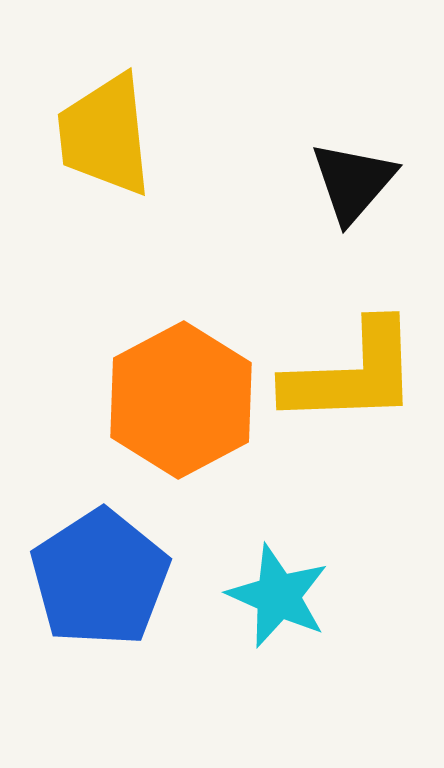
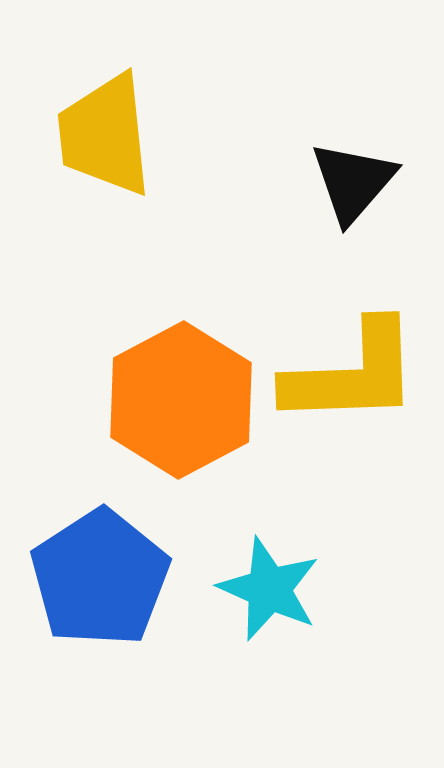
cyan star: moved 9 px left, 7 px up
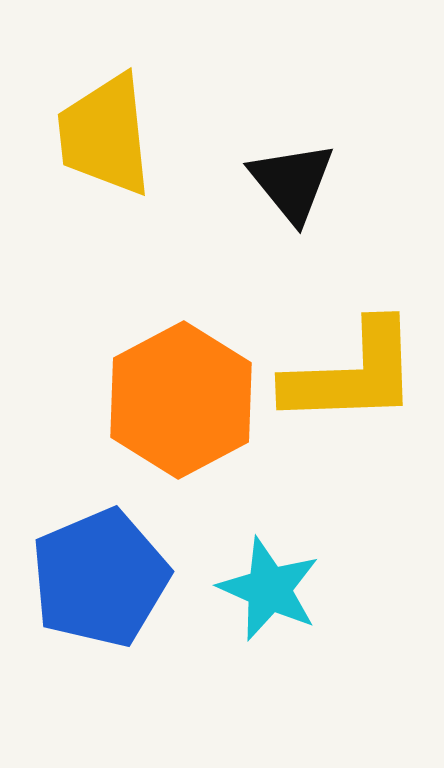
black triangle: moved 61 px left; rotated 20 degrees counterclockwise
blue pentagon: rotated 10 degrees clockwise
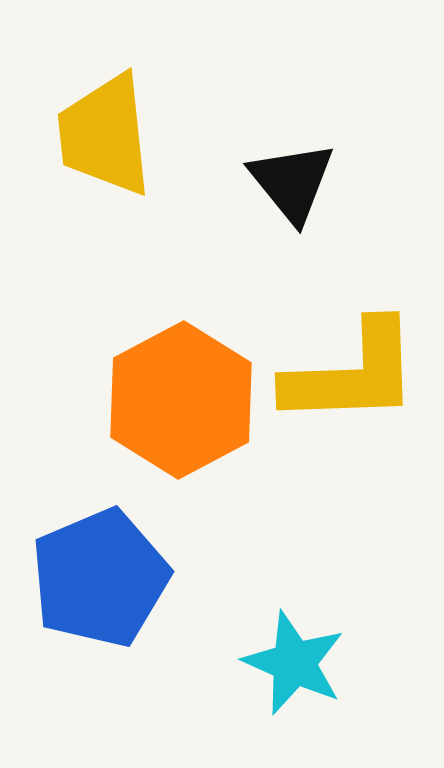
cyan star: moved 25 px right, 74 px down
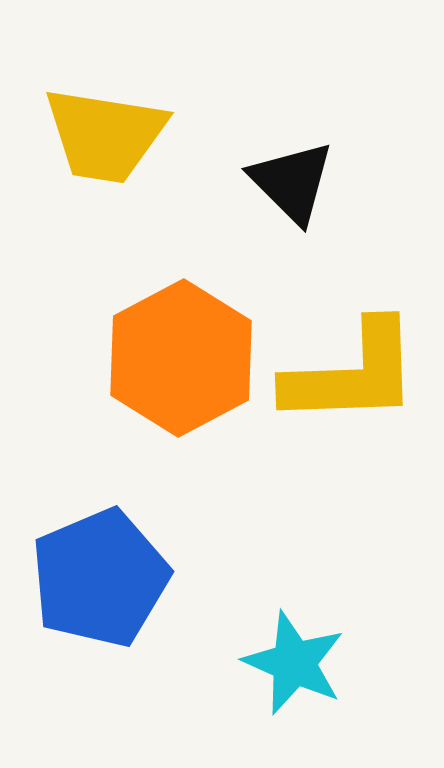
yellow trapezoid: rotated 75 degrees counterclockwise
black triangle: rotated 6 degrees counterclockwise
orange hexagon: moved 42 px up
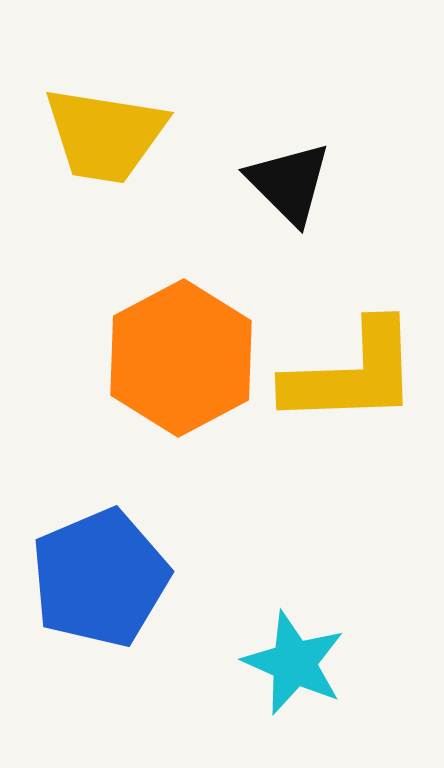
black triangle: moved 3 px left, 1 px down
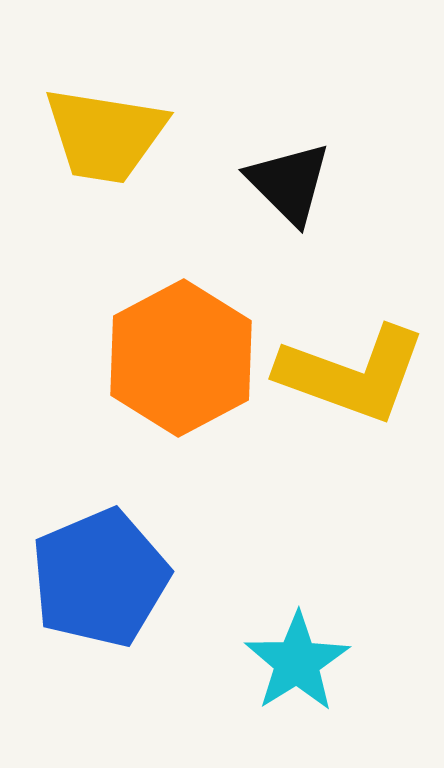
yellow L-shape: rotated 22 degrees clockwise
cyan star: moved 3 px right, 1 px up; rotated 16 degrees clockwise
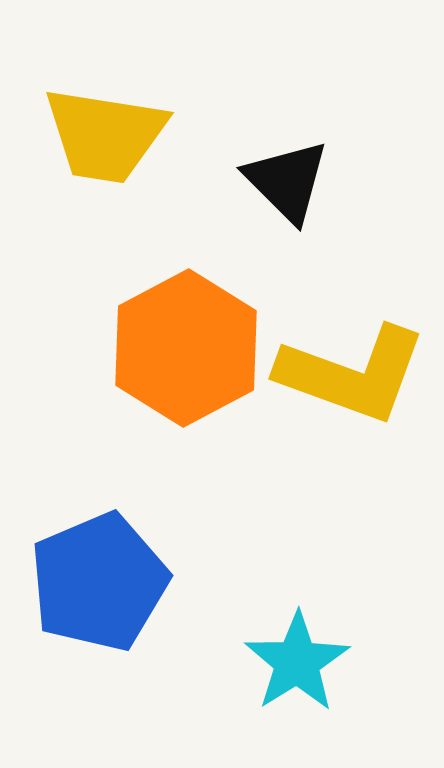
black triangle: moved 2 px left, 2 px up
orange hexagon: moved 5 px right, 10 px up
blue pentagon: moved 1 px left, 4 px down
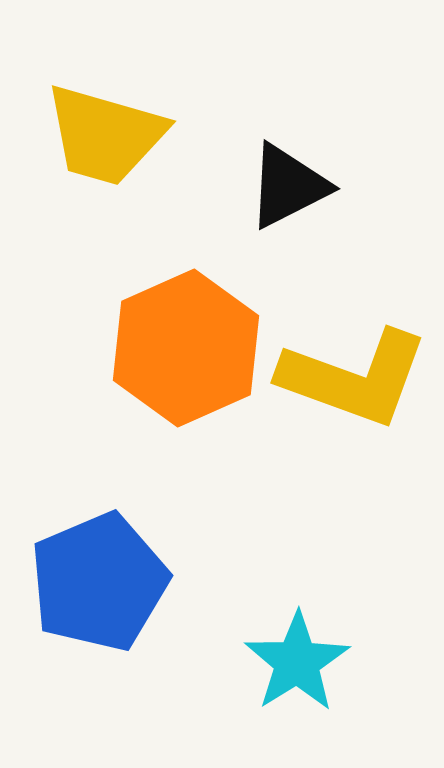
yellow trapezoid: rotated 7 degrees clockwise
black triangle: moved 1 px right, 5 px down; rotated 48 degrees clockwise
orange hexagon: rotated 4 degrees clockwise
yellow L-shape: moved 2 px right, 4 px down
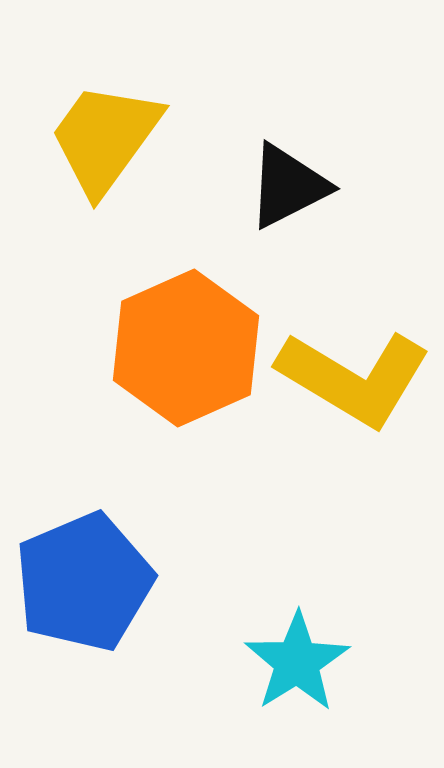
yellow trapezoid: moved 3 px down; rotated 110 degrees clockwise
yellow L-shape: rotated 11 degrees clockwise
blue pentagon: moved 15 px left
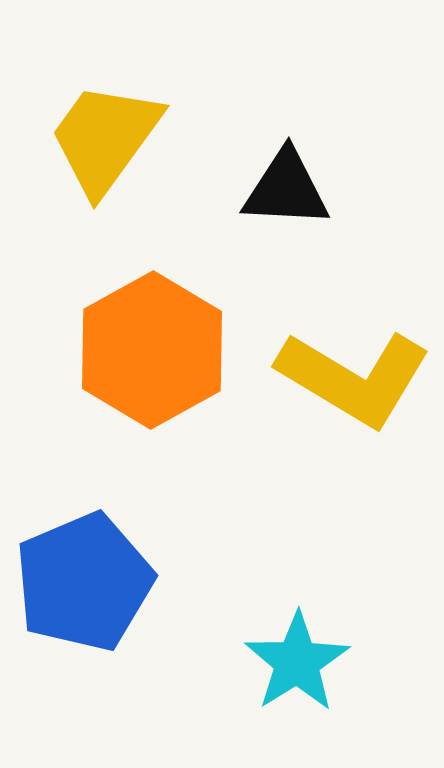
black triangle: moved 2 px left, 3 px down; rotated 30 degrees clockwise
orange hexagon: moved 34 px left, 2 px down; rotated 5 degrees counterclockwise
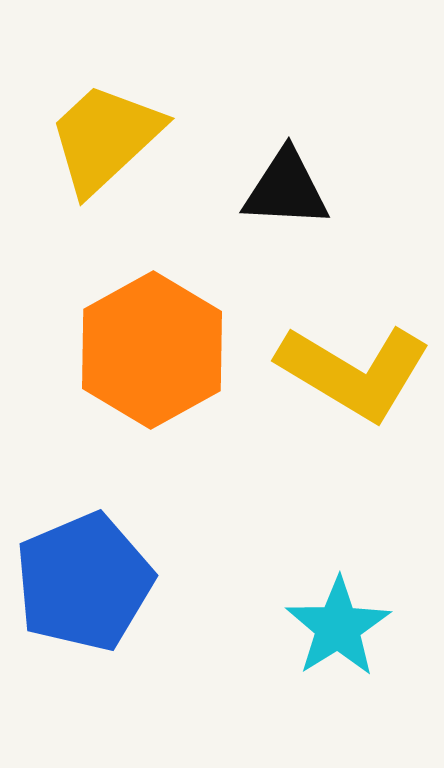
yellow trapezoid: rotated 11 degrees clockwise
yellow L-shape: moved 6 px up
cyan star: moved 41 px right, 35 px up
